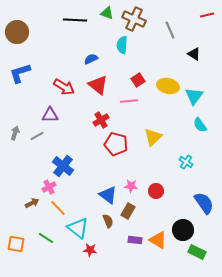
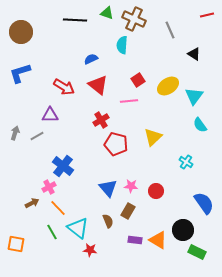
brown circle at (17, 32): moved 4 px right
yellow ellipse at (168, 86): rotated 45 degrees counterclockwise
blue triangle at (108, 195): moved 7 px up; rotated 12 degrees clockwise
green line at (46, 238): moved 6 px right, 6 px up; rotated 28 degrees clockwise
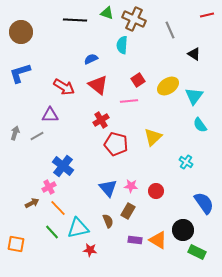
cyan triangle at (78, 228): rotated 50 degrees counterclockwise
green line at (52, 232): rotated 14 degrees counterclockwise
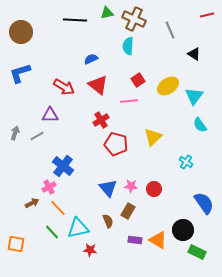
green triangle at (107, 13): rotated 32 degrees counterclockwise
cyan semicircle at (122, 45): moved 6 px right, 1 px down
red circle at (156, 191): moved 2 px left, 2 px up
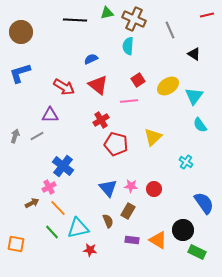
gray arrow at (15, 133): moved 3 px down
purple rectangle at (135, 240): moved 3 px left
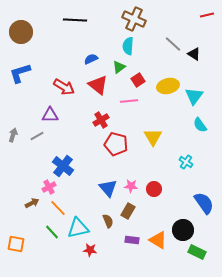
green triangle at (107, 13): moved 12 px right, 54 px down; rotated 24 degrees counterclockwise
gray line at (170, 30): moved 3 px right, 14 px down; rotated 24 degrees counterclockwise
yellow ellipse at (168, 86): rotated 20 degrees clockwise
gray arrow at (15, 136): moved 2 px left, 1 px up
yellow triangle at (153, 137): rotated 18 degrees counterclockwise
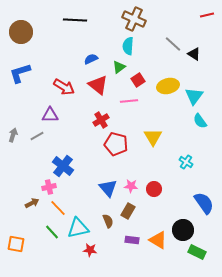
cyan semicircle at (200, 125): moved 4 px up
pink cross at (49, 187): rotated 16 degrees clockwise
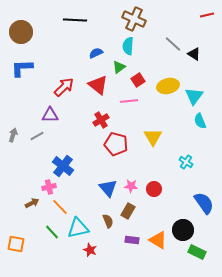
blue semicircle at (91, 59): moved 5 px right, 6 px up
blue L-shape at (20, 73): moved 2 px right, 5 px up; rotated 15 degrees clockwise
red arrow at (64, 87): rotated 75 degrees counterclockwise
cyan semicircle at (200, 121): rotated 14 degrees clockwise
orange line at (58, 208): moved 2 px right, 1 px up
red star at (90, 250): rotated 16 degrees clockwise
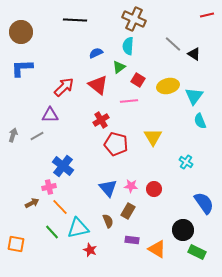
red square at (138, 80): rotated 24 degrees counterclockwise
orange triangle at (158, 240): moved 1 px left, 9 px down
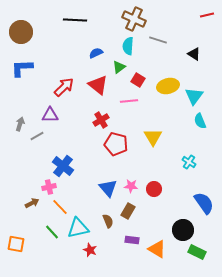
gray line at (173, 44): moved 15 px left, 4 px up; rotated 24 degrees counterclockwise
gray arrow at (13, 135): moved 7 px right, 11 px up
cyan cross at (186, 162): moved 3 px right
